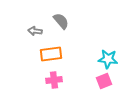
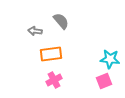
cyan star: moved 2 px right
pink cross: rotated 21 degrees counterclockwise
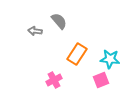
gray semicircle: moved 2 px left
orange rectangle: moved 26 px right; rotated 50 degrees counterclockwise
pink square: moved 3 px left, 1 px up
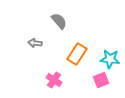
gray arrow: moved 12 px down
pink cross: rotated 28 degrees counterclockwise
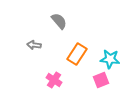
gray arrow: moved 1 px left, 2 px down
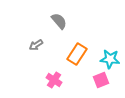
gray arrow: moved 2 px right; rotated 40 degrees counterclockwise
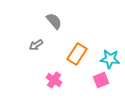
gray semicircle: moved 5 px left
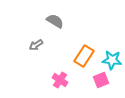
gray semicircle: moved 1 px right; rotated 18 degrees counterclockwise
orange rectangle: moved 7 px right, 2 px down
cyan star: moved 2 px right, 1 px down
pink cross: moved 6 px right
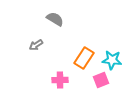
gray semicircle: moved 2 px up
orange rectangle: moved 2 px down
pink cross: rotated 35 degrees counterclockwise
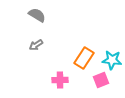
gray semicircle: moved 18 px left, 4 px up
